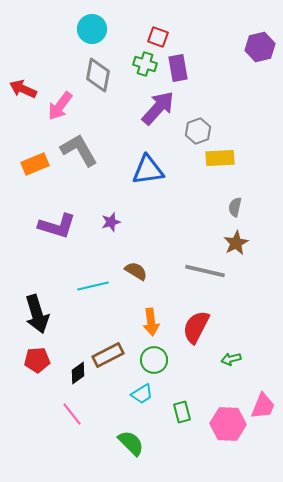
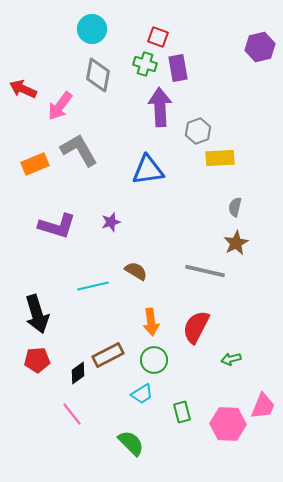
purple arrow: moved 2 px right, 1 px up; rotated 45 degrees counterclockwise
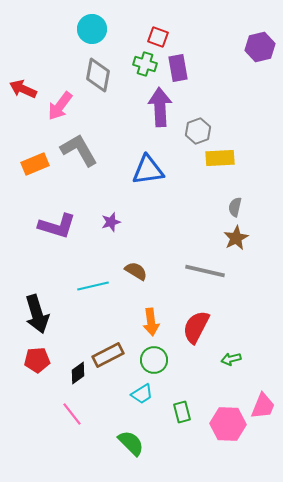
brown star: moved 5 px up
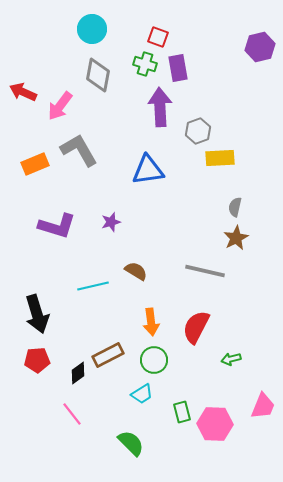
red arrow: moved 3 px down
pink hexagon: moved 13 px left
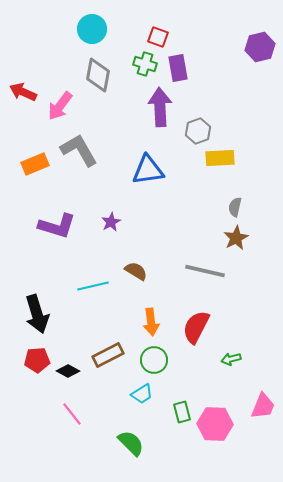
purple star: rotated 12 degrees counterclockwise
black diamond: moved 10 px left, 2 px up; rotated 65 degrees clockwise
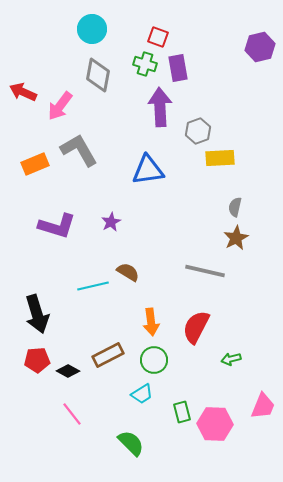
brown semicircle: moved 8 px left, 1 px down
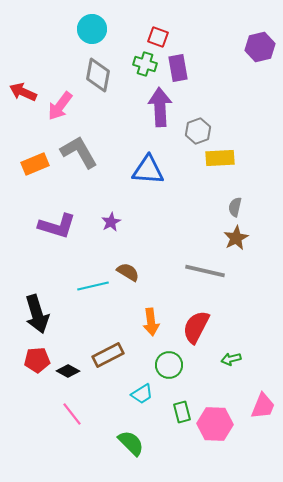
gray L-shape: moved 2 px down
blue triangle: rotated 12 degrees clockwise
green circle: moved 15 px right, 5 px down
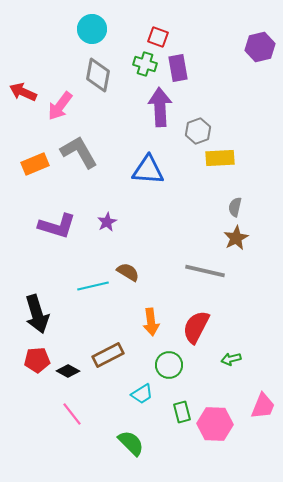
purple star: moved 4 px left
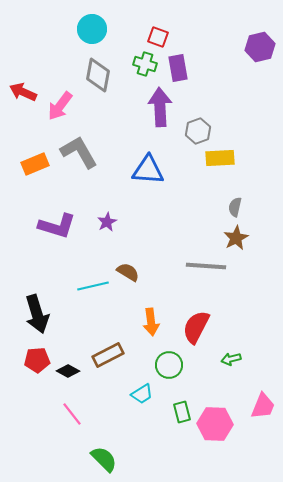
gray line: moved 1 px right, 5 px up; rotated 9 degrees counterclockwise
green semicircle: moved 27 px left, 16 px down
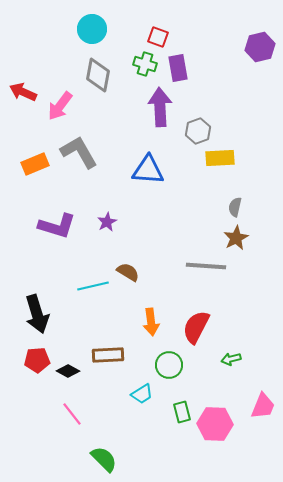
brown rectangle: rotated 24 degrees clockwise
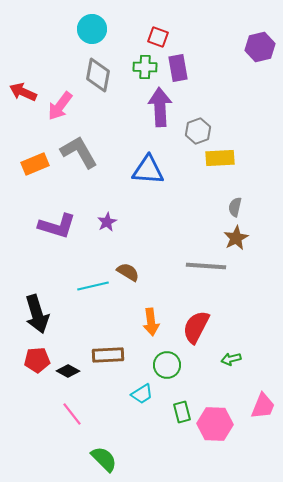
green cross: moved 3 px down; rotated 15 degrees counterclockwise
green circle: moved 2 px left
